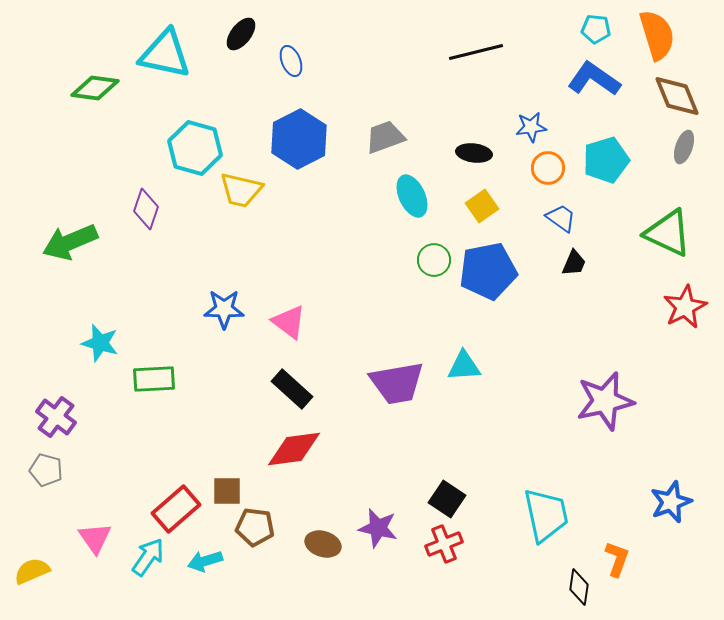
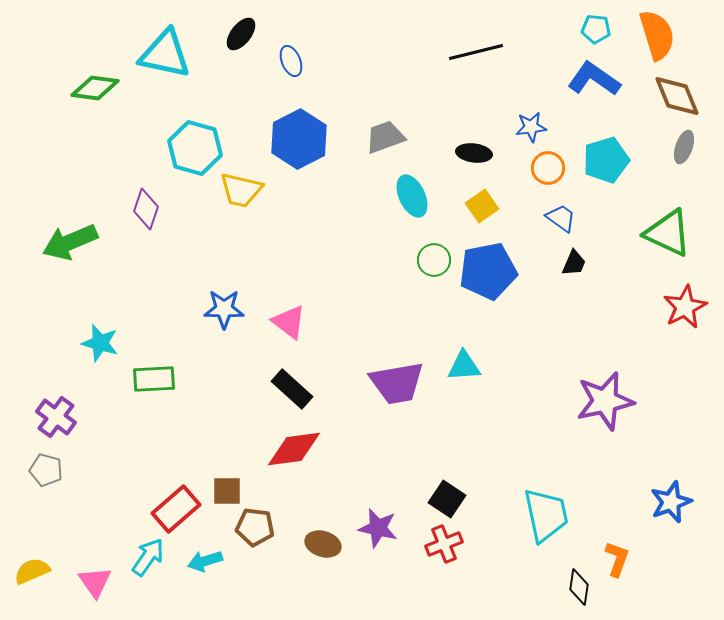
pink triangle at (95, 538): moved 44 px down
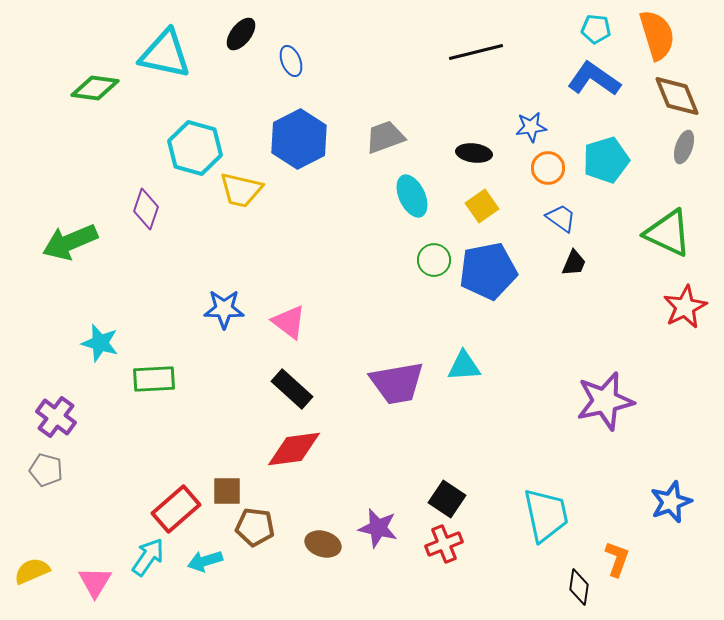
pink triangle at (95, 582): rotated 6 degrees clockwise
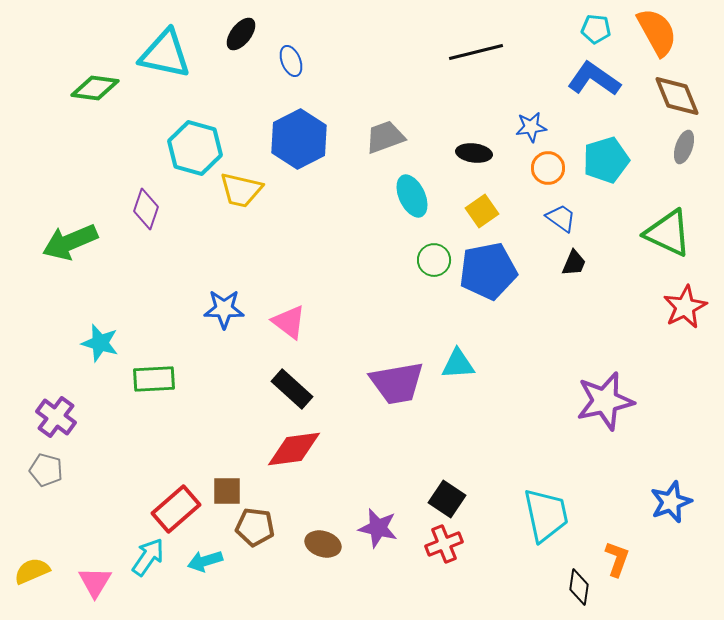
orange semicircle at (657, 35): moved 3 px up; rotated 12 degrees counterclockwise
yellow square at (482, 206): moved 5 px down
cyan triangle at (464, 366): moved 6 px left, 2 px up
